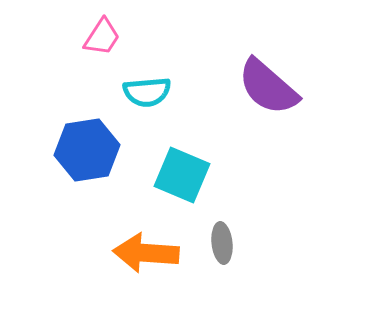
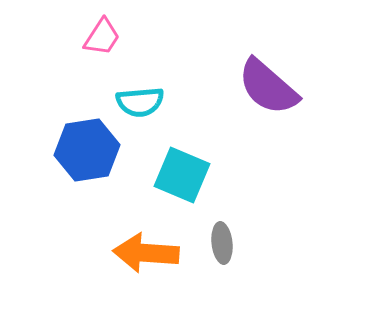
cyan semicircle: moved 7 px left, 10 px down
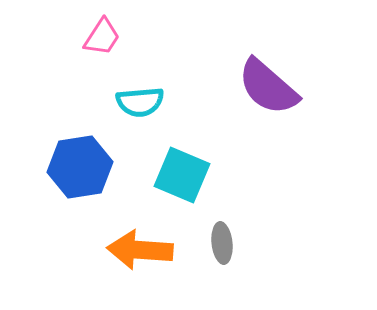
blue hexagon: moved 7 px left, 17 px down
orange arrow: moved 6 px left, 3 px up
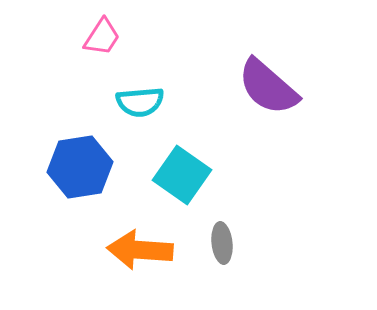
cyan square: rotated 12 degrees clockwise
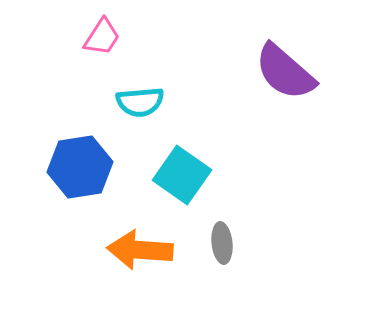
purple semicircle: moved 17 px right, 15 px up
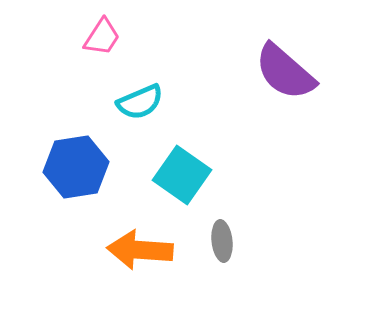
cyan semicircle: rotated 18 degrees counterclockwise
blue hexagon: moved 4 px left
gray ellipse: moved 2 px up
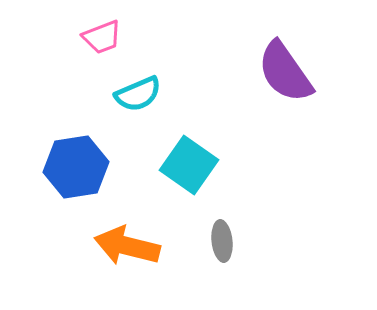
pink trapezoid: rotated 36 degrees clockwise
purple semicircle: rotated 14 degrees clockwise
cyan semicircle: moved 2 px left, 8 px up
cyan square: moved 7 px right, 10 px up
orange arrow: moved 13 px left, 4 px up; rotated 10 degrees clockwise
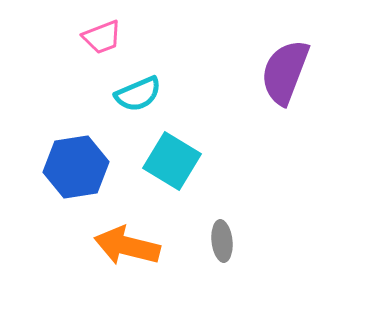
purple semicircle: rotated 56 degrees clockwise
cyan square: moved 17 px left, 4 px up; rotated 4 degrees counterclockwise
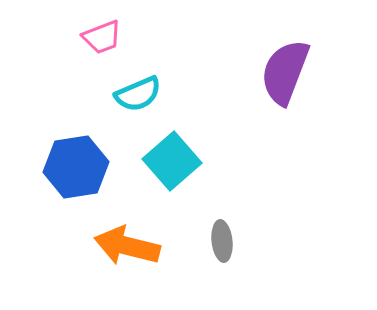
cyan square: rotated 18 degrees clockwise
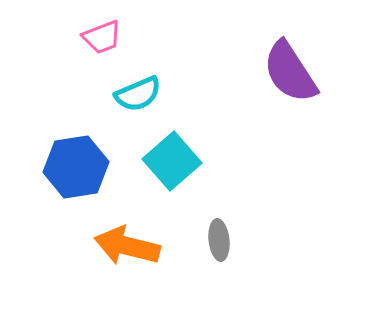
purple semicircle: moved 5 px right; rotated 54 degrees counterclockwise
gray ellipse: moved 3 px left, 1 px up
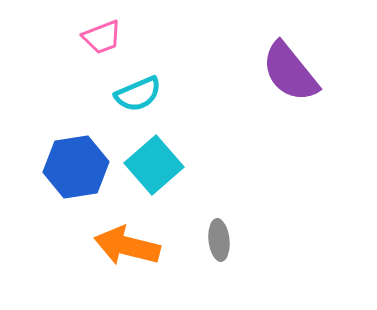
purple semicircle: rotated 6 degrees counterclockwise
cyan square: moved 18 px left, 4 px down
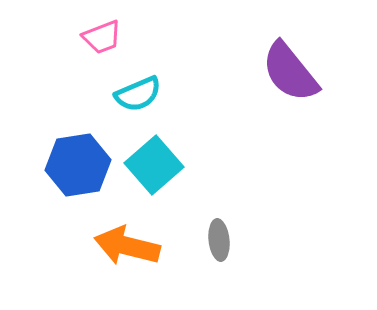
blue hexagon: moved 2 px right, 2 px up
